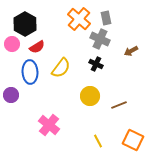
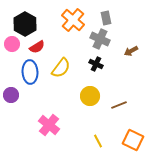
orange cross: moved 6 px left, 1 px down
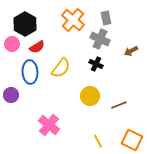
orange square: moved 1 px left
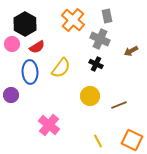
gray rectangle: moved 1 px right, 2 px up
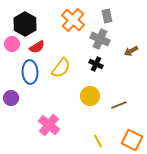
purple circle: moved 3 px down
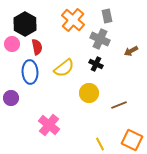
red semicircle: rotated 70 degrees counterclockwise
yellow semicircle: moved 3 px right; rotated 15 degrees clockwise
yellow circle: moved 1 px left, 3 px up
yellow line: moved 2 px right, 3 px down
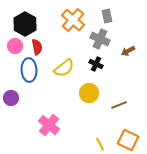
pink circle: moved 3 px right, 2 px down
brown arrow: moved 3 px left
blue ellipse: moved 1 px left, 2 px up
orange square: moved 4 px left
